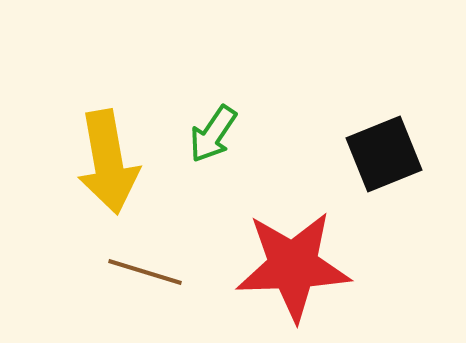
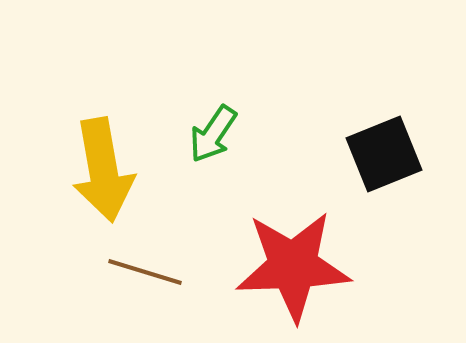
yellow arrow: moved 5 px left, 8 px down
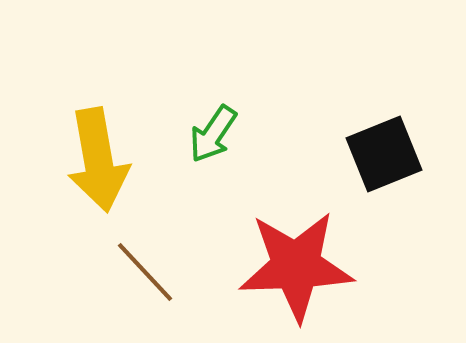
yellow arrow: moved 5 px left, 10 px up
red star: moved 3 px right
brown line: rotated 30 degrees clockwise
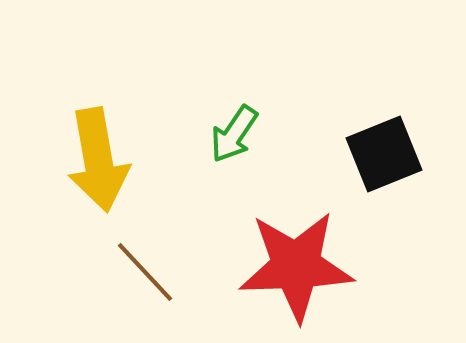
green arrow: moved 21 px right
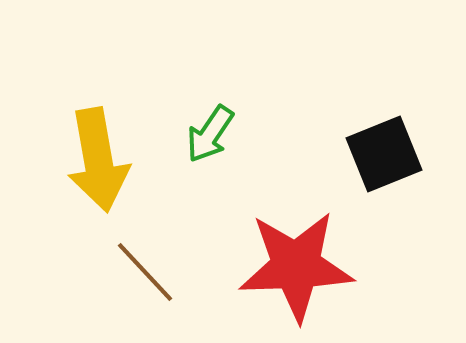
green arrow: moved 24 px left
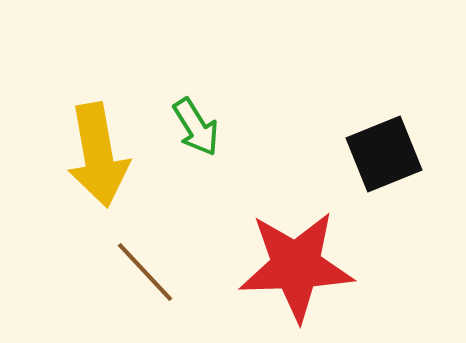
green arrow: moved 14 px left, 7 px up; rotated 66 degrees counterclockwise
yellow arrow: moved 5 px up
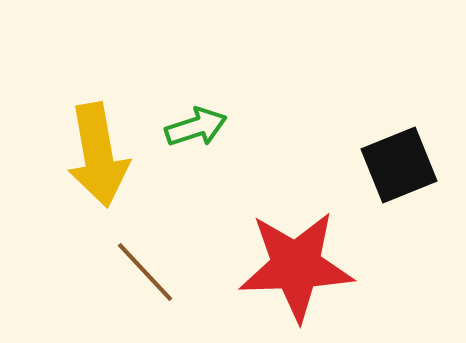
green arrow: rotated 76 degrees counterclockwise
black square: moved 15 px right, 11 px down
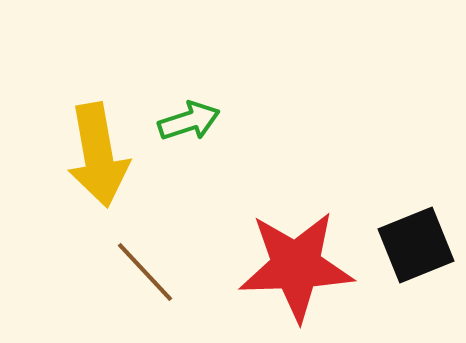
green arrow: moved 7 px left, 6 px up
black square: moved 17 px right, 80 px down
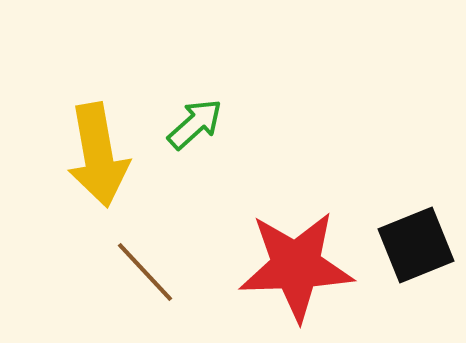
green arrow: moved 6 px right, 3 px down; rotated 24 degrees counterclockwise
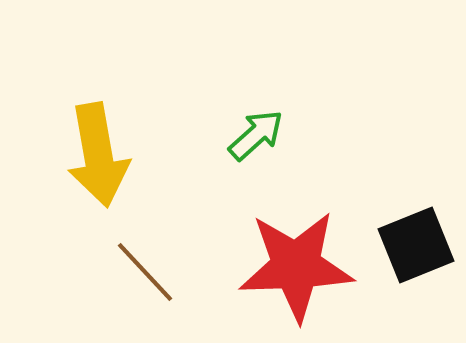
green arrow: moved 61 px right, 11 px down
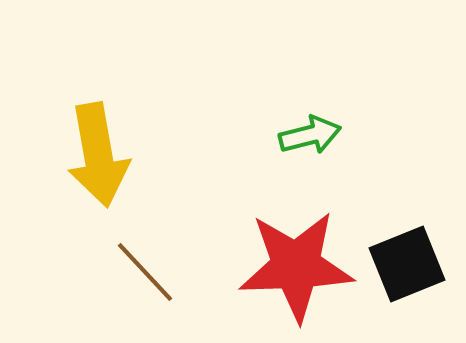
green arrow: moved 54 px right; rotated 28 degrees clockwise
black square: moved 9 px left, 19 px down
